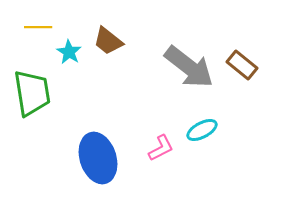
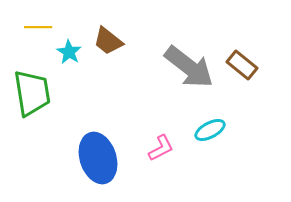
cyan ellipse: moved 8 px right
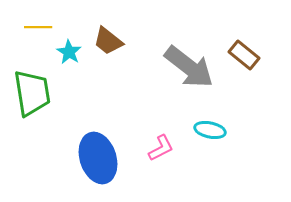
brown rectangle: moved 2 px right, 10 px up
cyan ellipse: rotated 40 degrees clockwise
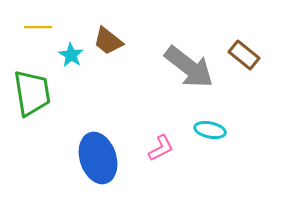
cyan star: moved 2 px right, 3 px down
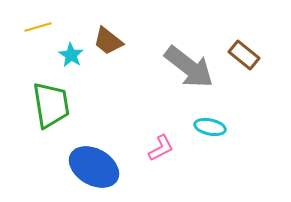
yellow line: rotated 16 degrees counterclockwise
green trapezoid: moved 19 px right, 12 px down
cyan ellipse: moved 3 px up
blue ellipse: moved 4 px left, 9 px down; rotated 42 degrees counterclockwise
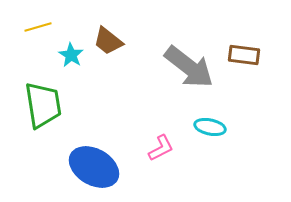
brown rectangle: rotated 32 degrees counterclockwise
green trapezoid: moved 8 px left
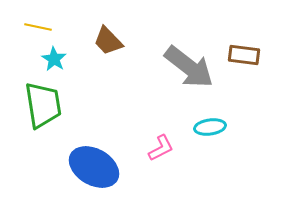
yellow line: rotated 28 degrees clockwise
brown trapezoid: rotated 8 degrees clockwise
cyan star: moved 17 px left, 4 px down
cyan ellipse: rotated 20 degrees counterclockwise
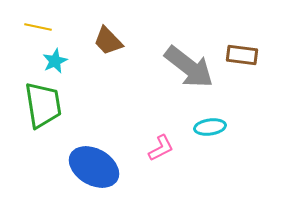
brown rectangle: moved 2 px left
cyan star: moved 1 px right, 2 px down; rotated 15 degrees clockwise
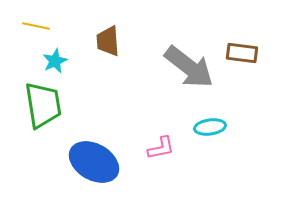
yellow line: moved 2 px left, 1 px up
brown trapezoid: rotated 40 degrees clockwise
brown rectangle: moved 2 px up
pink L-shape: rotated 16 degrees clockwise
blue ellipse: moved 5 px up
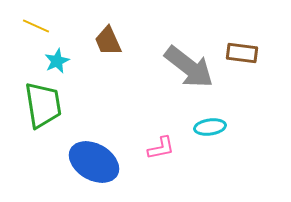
yellow line: rotated 12 degrees clockwise
brown trapezoid: rotated 20 degrees counterclockwise
cyan star: moved 2 px right
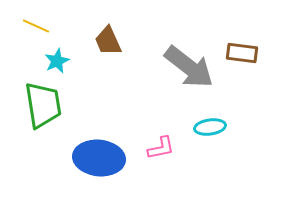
blue ellipse: moved 5 px right, 4 px up; rotated 24 degrees counterclockwise
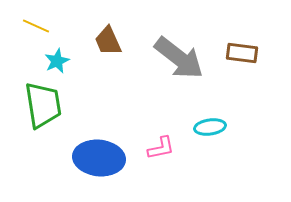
gray arrow: moved 10 px left, 9 px up
